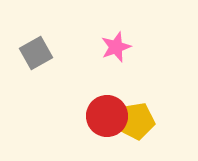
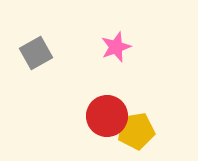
yellow pentagon: moved 10 px down
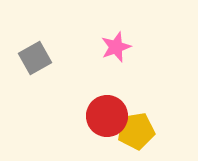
gray square: moved 1 px left, 5 px down
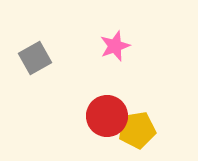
pink star: moved 1 px left, 1 px up
yellow pentagon: moved 1 px right, 1 px up
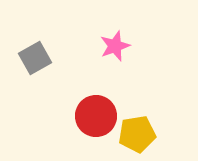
red circle: moved 11 px left
yellow pentagon: moved 4 px down
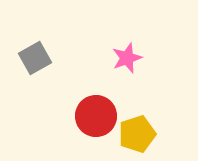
pink star: moved 12 px right, 12 px down
yellow pentagon: rotated 9 degrees counterclockwise
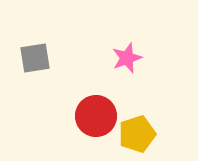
gray square: rotated 20 degrees clockwise
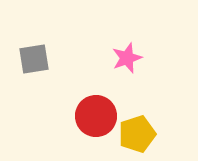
gray square: moved 1 px left, 1 px down
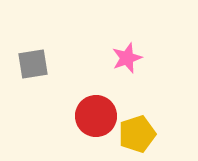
gray square: moved 1 px left, 5 px down
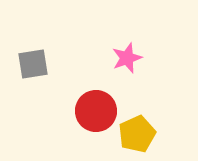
red circle: moved 5 px up
yellow pentagon: rotated 6 degrees counterclockwise
